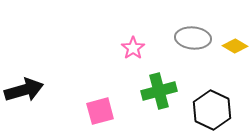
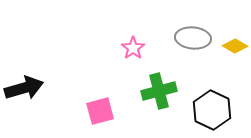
black arrow: moved 2 px up
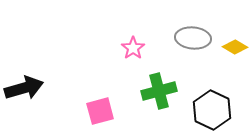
yellow diamond: moved 1 px down
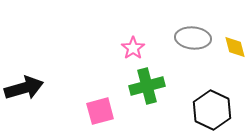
yellow diamond: rotated 45 degrees clockwise
green cross: moved 12 px left, 5 px up
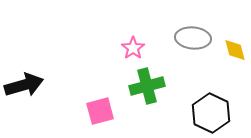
yellow diamond: moved 3 px down
black arrow: moved 3 px up
black hexagon: moved 1 px left, 3 px down
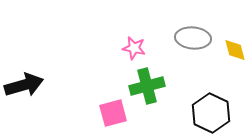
pink star: moved 1 px right; rotated 25 degrees counterclockwise
pink square: moved 13 px right, 2 px down
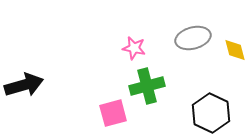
gray ellipse: rotated 20 degrees counterclockwise
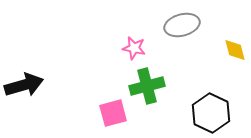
gray ellipse: moved 11 px left, 13 px up
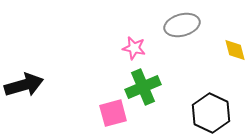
green cross: moved 4 px left, 1 px down; rotated 8 degrees counterclockwise
